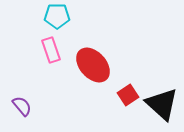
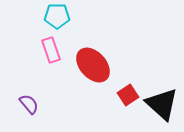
purple semicircle: moved 7 px right, 2 px up
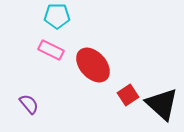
pink rectangle: rotated 45 degrees counterclockwise
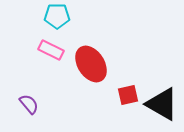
red ellipse: moved 2 px left, 1 px up; rotated 9 degrees clockwise
red square: rotated 20 degrees clockwise
black triangle: rotated 12 degrees counterclockwise
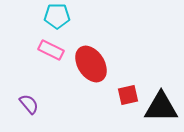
black triangle: moved 1 px left, 3 px down; rotated 30 degrees counterclockwise
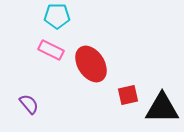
black triangle: moved 1 px right, 1 px down
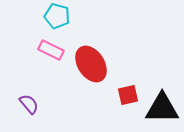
cyan pentagon: rotated 15 degrees clockwise
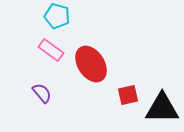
pink rectangle: rotated 10 degrees clockwise
purple semicircle: moved 13 px right, 11 px up
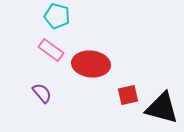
red ellipse: rotated 51 degrees counterclockwise
black triangle: rotated 15 degrees clockwise
